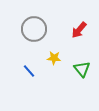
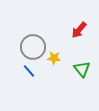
gray circle: moved 1 px left, 18 px down
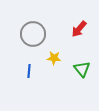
red arrow: moved 1 px up
gray circle: moved 13 px up
blue line: rotated 48 degrees clockwise
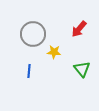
yellow star: moved 6 px up
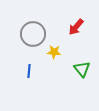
red arrow: moved 3 px left, 2 px up
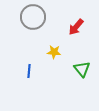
gray circle: moved 17 px up
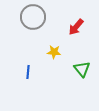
blue line: moved 1 px left, 1 px down
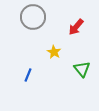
yellow star: rotated 24 degrees clockwise
blue line: moved 3 px down; rotated 16 degrees clockwise
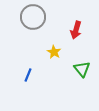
red arrow: moved 3 px down; rotated 24 degrees counterclockwise
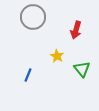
yellow star: moved 3 px right, 4 px down
